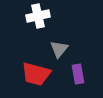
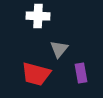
white cross: rotated 15 degrees clockwise
purple rectangle: moved 3 px right, 1 px up
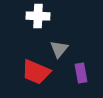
red trapezoid: moved 2 px up; rotated 8 degrees clockwise
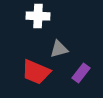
gray triangle: rotated 36 degrees clockwise
purple rectangle: rotated 48 degrees clockwise
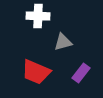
gray triangle: moved 4 px right, 7 px up
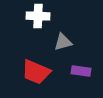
purple rectangle: moved 2 px up; rotated 60 degrees clockwise
